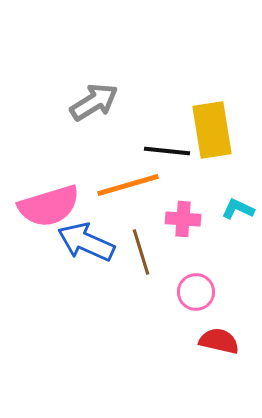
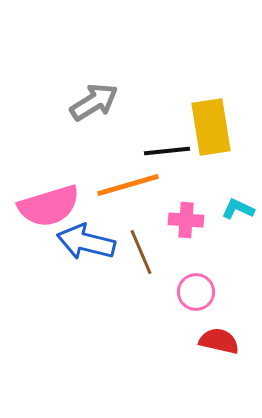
yellow rectangle: moved 1 px left, 3 px up
black line: rotated 12 degrees counterclockwise
pink cross: moved 3 px right, 1 px down
blue arrow: rotated 10 degrees counterclockwise
brown line: rotated 6 degrees counterclockwise
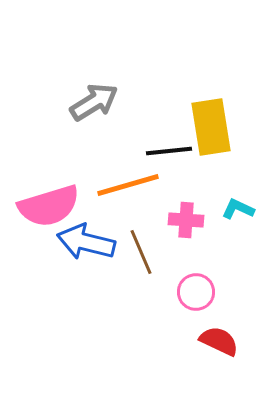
black line: moved 2 px right
red semicircle: rotated 12 degrees clockwise
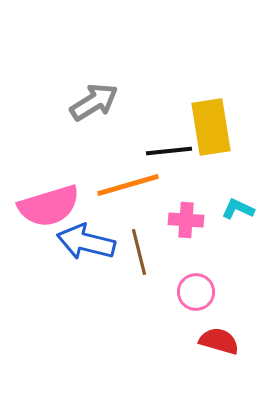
brown line: moved 2 px left; rotated 9 degrees clockwise
red semicircle: rotated 9 degrees counterclockwise
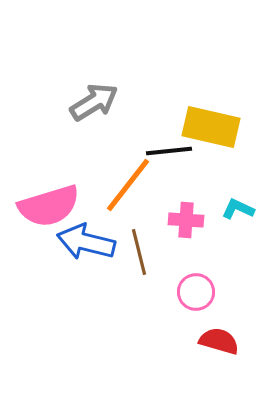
yellow rectangle: rotated 68 degrees counterclockwise
orange line: rotated 36 degrees counterclockwise
